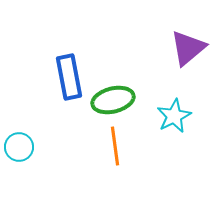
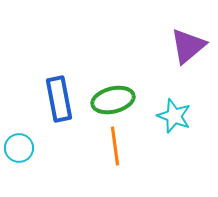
purple triangle: moved 2 px up
blue rectangle: moved 10 px left, 22 px down
cyan star: rotated 24 degrees counterclockwise
cyan circle: moved 1 px down
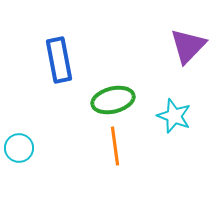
purple triangle: rotated 6 degrees counterclockwise
blue rectangle: moved 39 px up
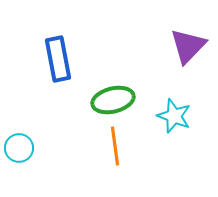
blue rectangle: moved 1 px left, 1 px up
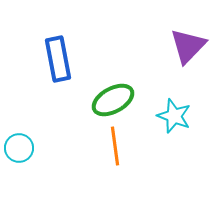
green ellipse: rotated 15 degrees counterclockwise
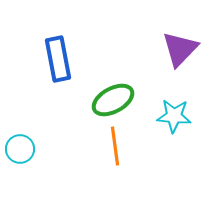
purple triangle: moved 8 px left, 3 px down
cyan star: rotated 16 degrees counterclockwise
cyan circle: moved 1 px right, 1 px down
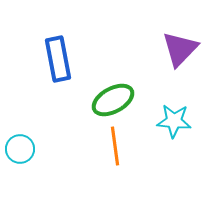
cyan star: moved 5 px down
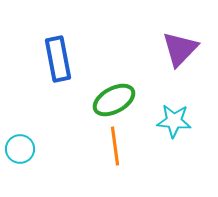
green ellipse: moved 1 px right
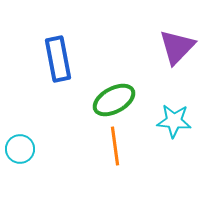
purple triangle: moved 3 px left, 2 px up
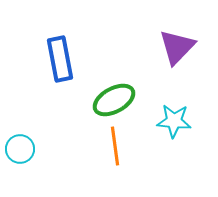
blue rectangle: moved 2 px right
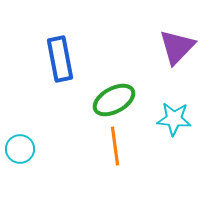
cyan star: moved 2 px up
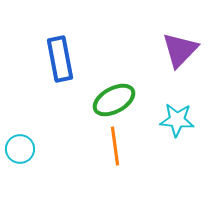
purple triangle: moved 3 px right, 3 px down
cyan star: moved 3 px right, 1 px down
